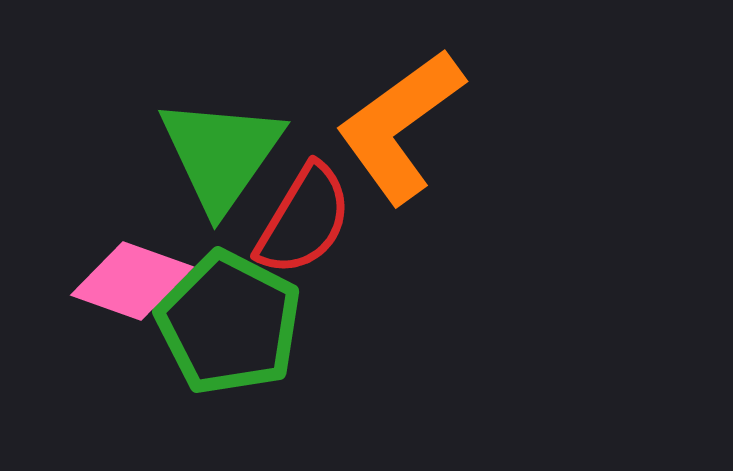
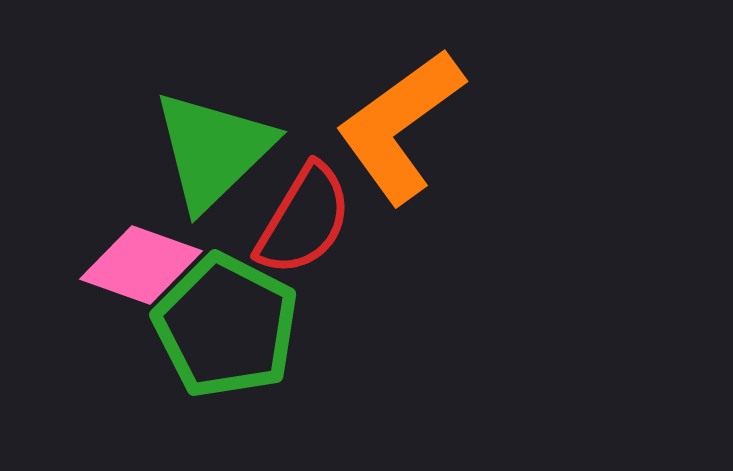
green triangle: moved 8 px left, 4 px up; rotated 11 degrees clockwise
pink diamond: moved 9 px right, 16 px up
green pentagon: moved 3 px left, 3 px down
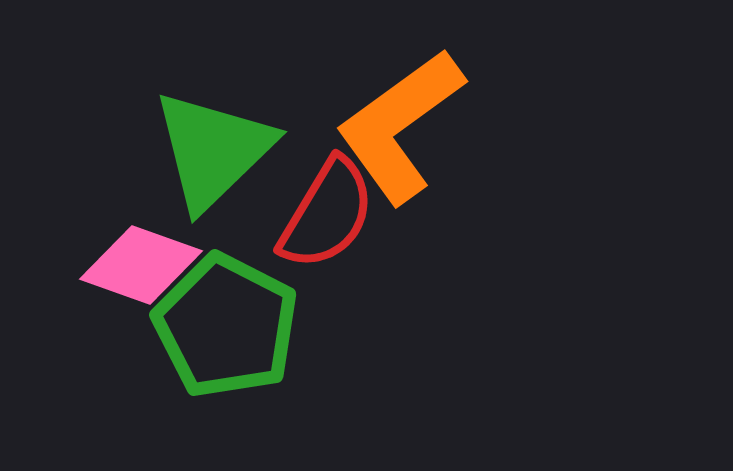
red semicircle: moved 23 px right, 6 px up
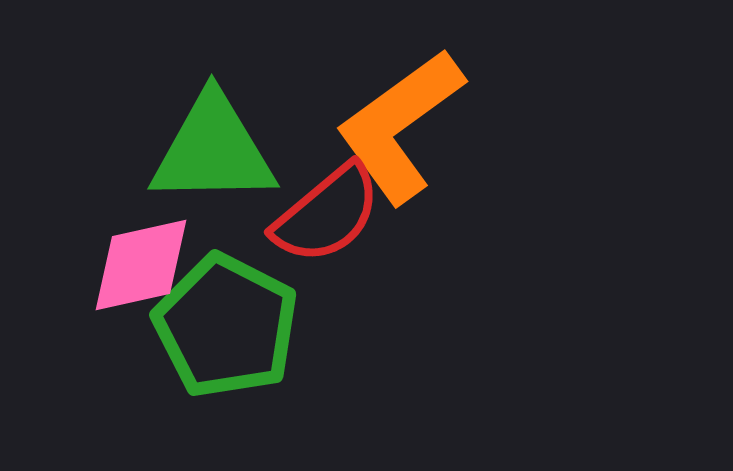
green triangle: rotated 43 degrees clockwise
red semicircle: rotated 19 degrees clockwise
pink diamond: rotated 32 degrees counterclockwise
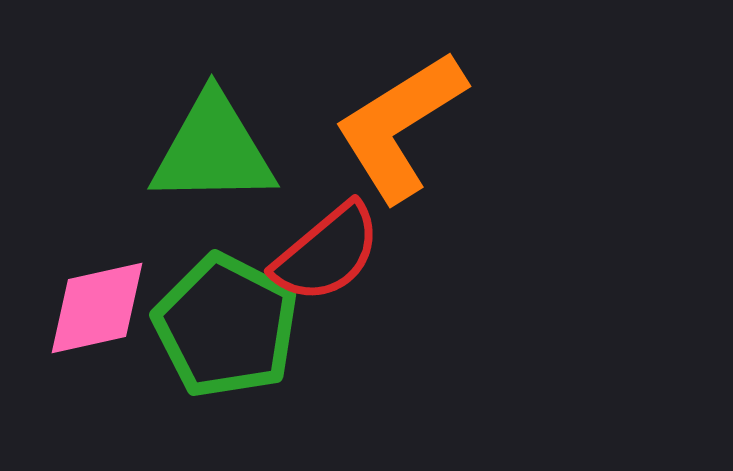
orange L-shape: rotated 4 degrees clockwise
red semicircle: moved 39 px down
pink diamond: moved 44 px left, 43 px down
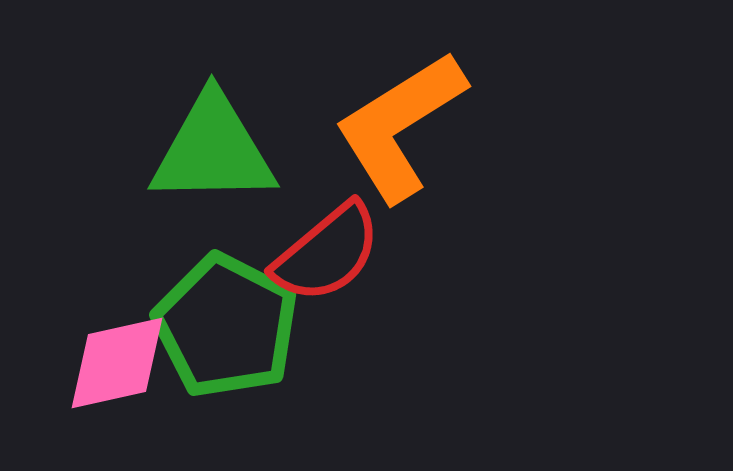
pink diamond: moved 20 px right, 55 px down
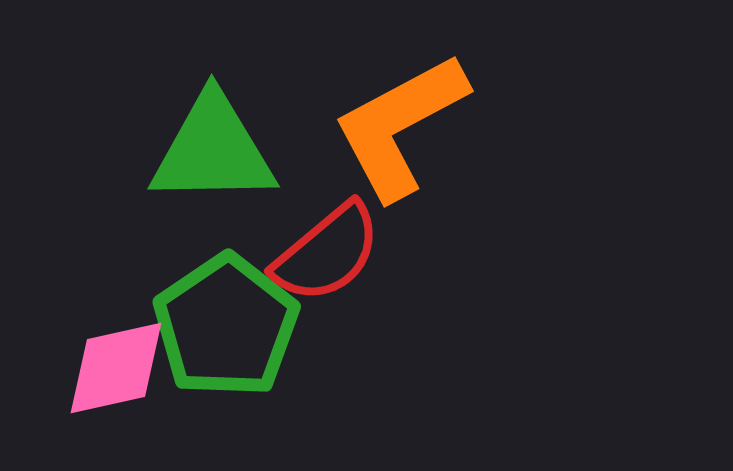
orange L-shape: rotated 4 degrees clockwise
green pentagon: rotated 11 degrees clockwise
pink diamond: moved 1 px left, 5 px down
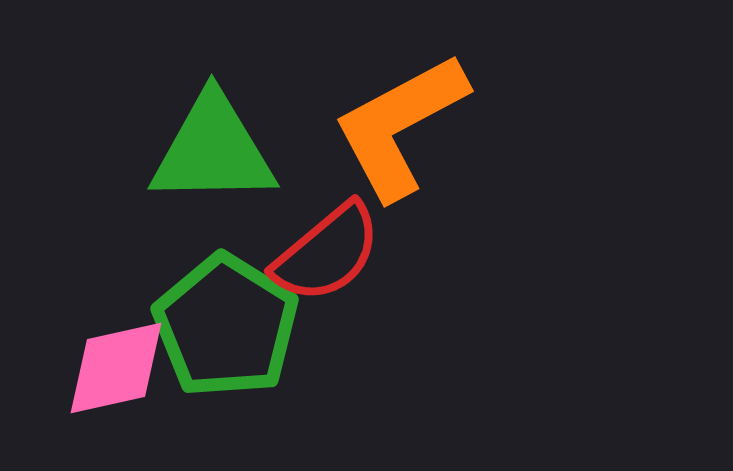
green pentagon: rotated 6 degrees counterclockwise
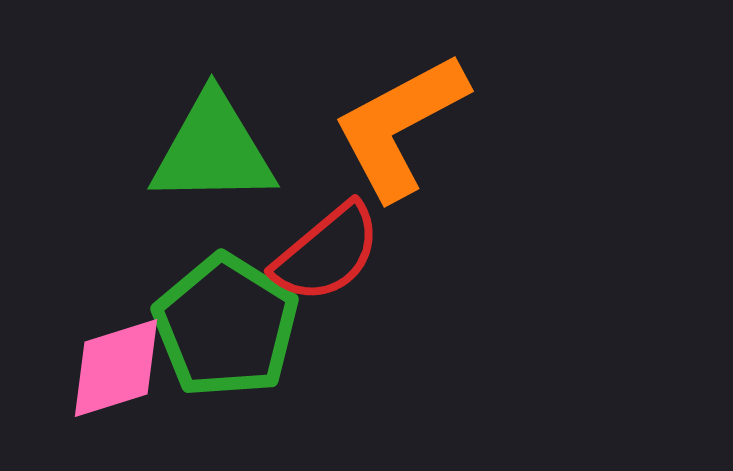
pink diamond: rotated 5 degrees counterclockwise
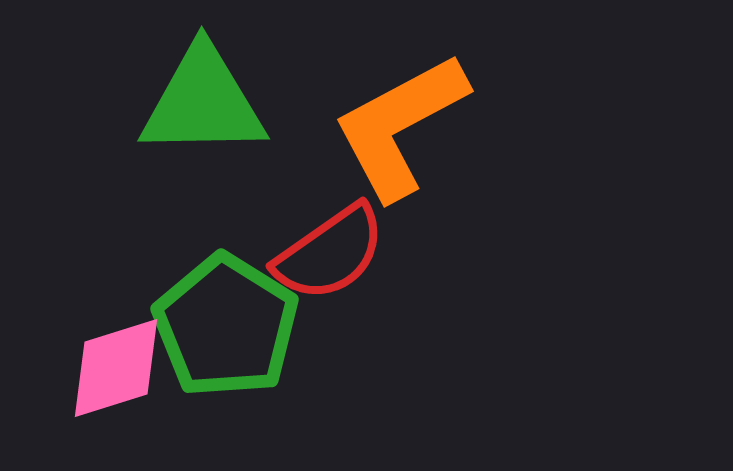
green triangle: moved 10 px left, 48 px up
red semicircle: moved 3 px right; rotated 5 degrees clockwise
